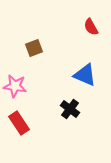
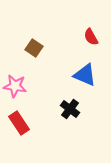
red semicircle: moved 10 px down
brown square: rotated 36 degrees counterclockwise
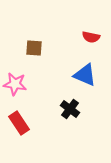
red semicircle: rotated 48 degrees counterclockwise
brown square: rotated 30 degrees counterclockwise
pink star: moved 2 px up
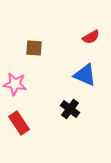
red semicircle: rotated 42 degrees counterclockwise
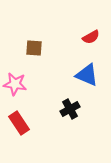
blue triangle: moved 2 px right
black cross: rotated 24 degrees clockwise
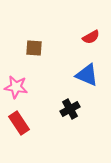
pink star: moved 1 px right, 3 px down
